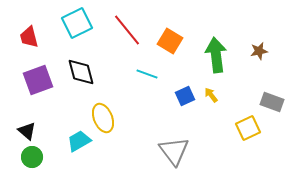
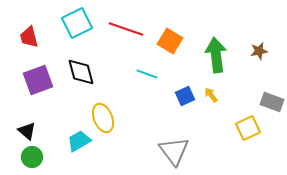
red line: moved 1 px left, 1 px up; rotated 32 degrees counterclockwise
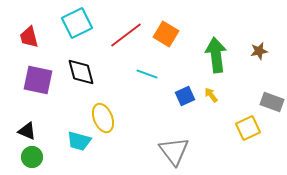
red line: moved 6 px down; rotated 56 degrees counterclockwise
orange square: moved 4 px left, 7 px up
purple square: rotated 32 degrees clockwise
black triangle: rotated 18 degrees counterclockwise
cyan trapezoid: rotated 135 degrees counterclockwise
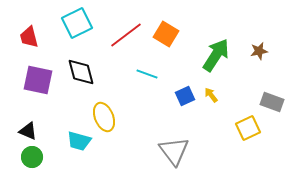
green arrow: rotated 40 degrees clockwise
yellow ellipse: moved 1 px right, 1 px up
black triangle: moved 1 px right
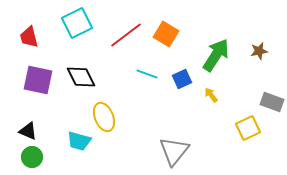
black diamond: moved 5 px down; rotated 12 degrees counterclockwise
blue square: moved 3 px left, 17 px up
gray triangle: rotated 16 degrees clockwise
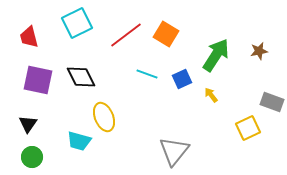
black triangle: moved 7 px up; rotated 42 degrees clockwise
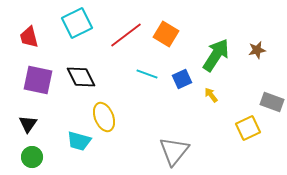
brown star: moved 2 px left, 1 px up
